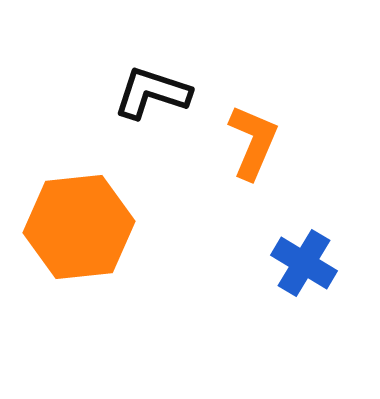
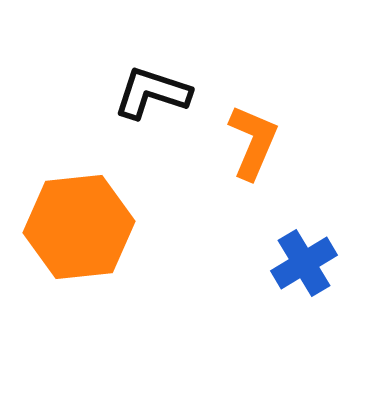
blue cross: rotated 28 degrees clockwise
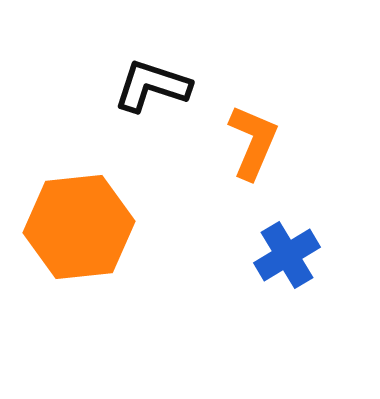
black L-shape: moved 7 px up
blue cross: moved 17 px left, 8 px up
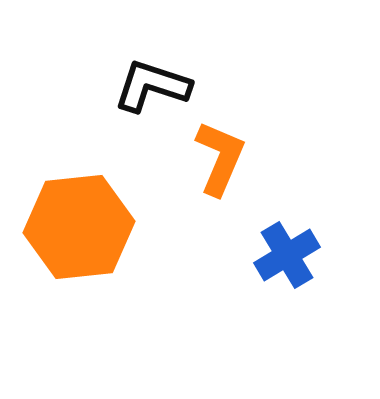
orange L-shape: moved 33 px left, 16 px down
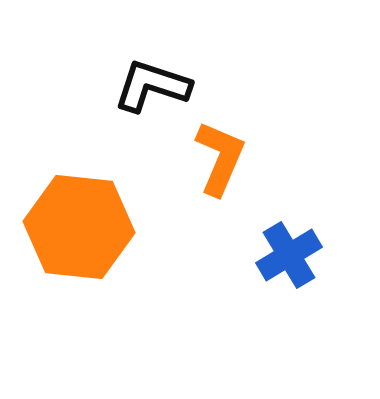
orange hexagon: rotated 12 degrees clockwise
blue cross: moved 2 px right
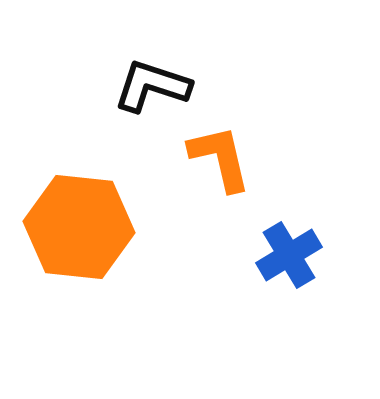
orange L-shape: rotated 36 degrees counterclockwise
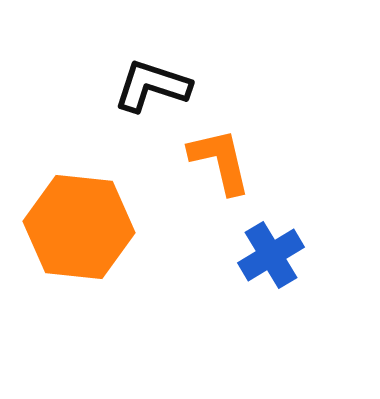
orange L-shape: moved 3 px down
blue cross: moved 18 px left
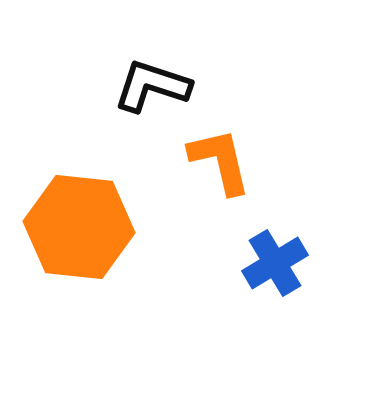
blue cross: moved 4 px right, 8 px down
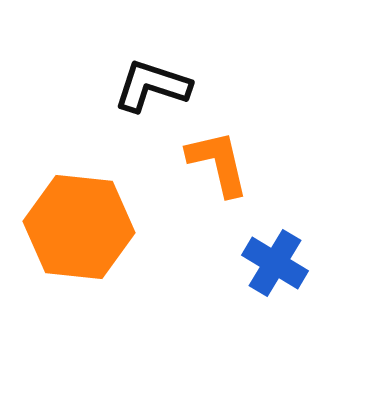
orange L-shape: moved 2 px left, 2 px down
blue cross: rotated 28 degrees counterclockwise
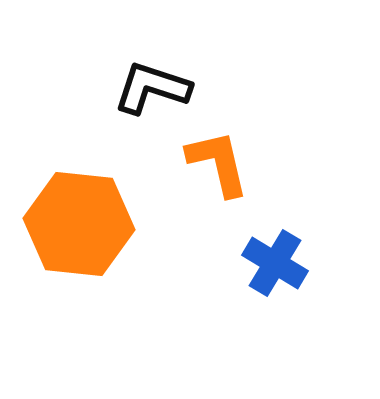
black L-shape: moved 2 px down
orange hexagon: moved 3 px up
